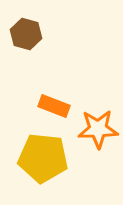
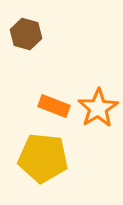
orange star: moved 21 px up; rotated 30 degrees counterclockwise
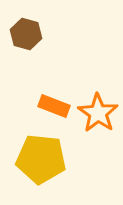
orange star: moved 5 px down; rotated 6 degrees counterclockwise
yellow pentagon: moved 2 px left, 1 px down
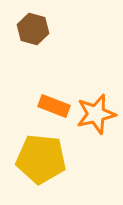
brown hexagon: moved 7 px right, 5 px up
orange star: moved 2 px left, 1 px down; rotated 24 degrees clockwise
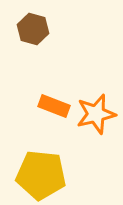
yellow pentagon: moved 16 px down
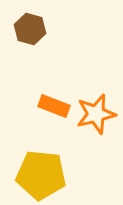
brown hexagon: moved 3 px left
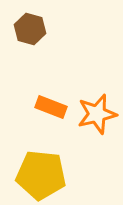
orange rectangle: moved 3 px left, 1 px down
orange star: moved 1 px right
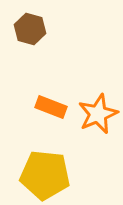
orange star: moved 1 px right; rotated 9 degrees counterclockwise
yellow pentagon: moved 4 px right
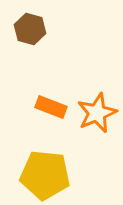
orange star: moved 1 px left, 1 px up
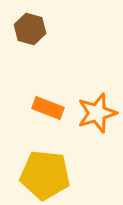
orange rectangle: moved 3 px left, 1 px down
orange star: rotated 6 degrees clockwise
